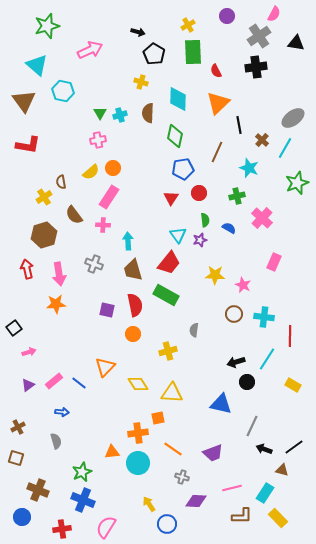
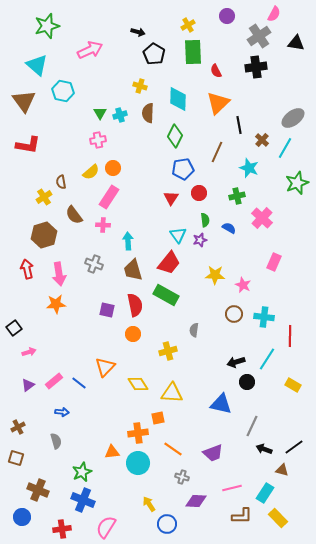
yellow cross at (141, 82): moved 1 px left, 4 px down
green diamond at (175, 136): rotated 15 degrees clockwise
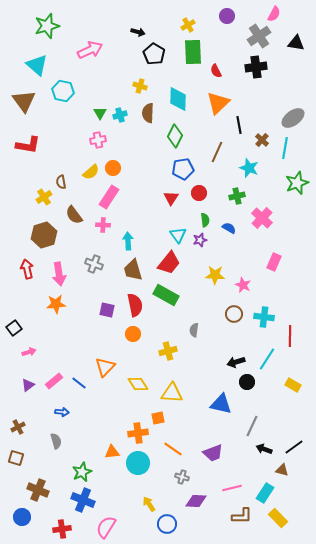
cyan line at (285, 148): rotated 20 degrees counterclockwise
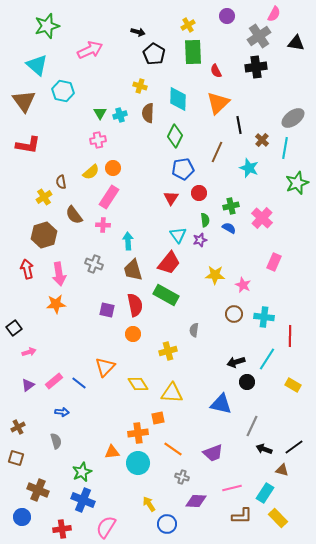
green cross at (237, 196): moved 6 px left, 10 px down
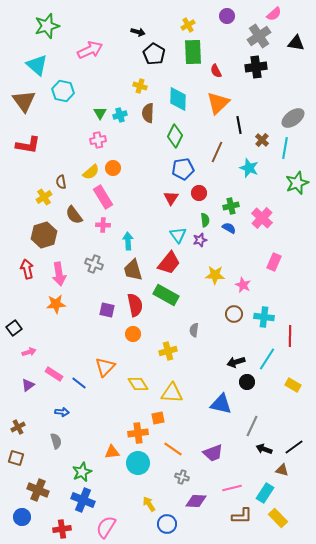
pink semicircle at (274, 14): rotated 21 degrees clockwise
pink rectangle at (109, 197): moved 6 px left; rotated 65 degrees counterclockwise
pink rectangle at (54, 381): moved 7 px up; rotated 72 degrees clockwise
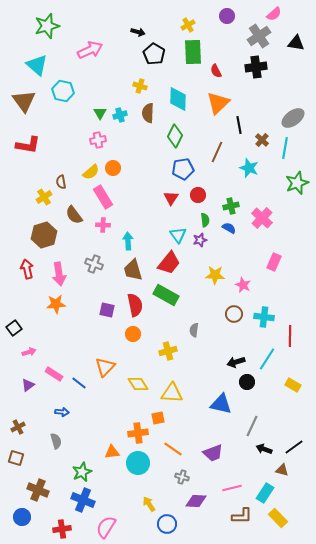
red circle at (199, 193): moved 1 px left, 2 px down
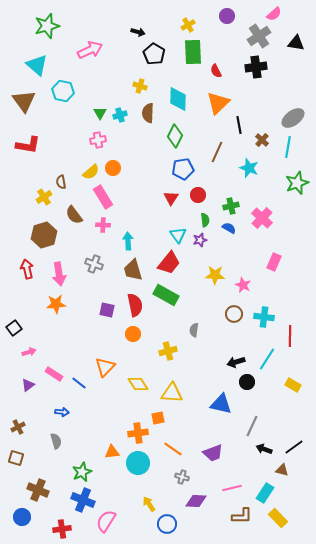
cyan line at (285, 148): moved 3 px right, 1 px up
pink semicircle at (106, 527): moved 6 px up
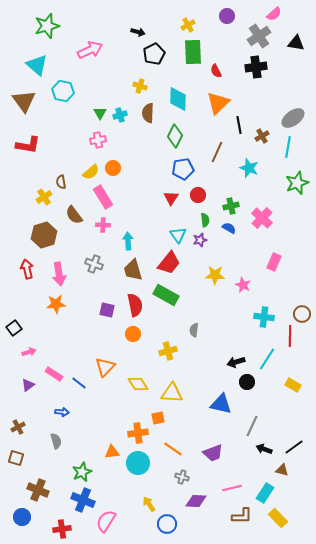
black pentagon at (154, 54): rotated 15 degrees clockwise
brown cross at (262, 140): moved 4 px up; rotated 16 degrees clockwise
brown circle at (234, 314): moved 68 px right
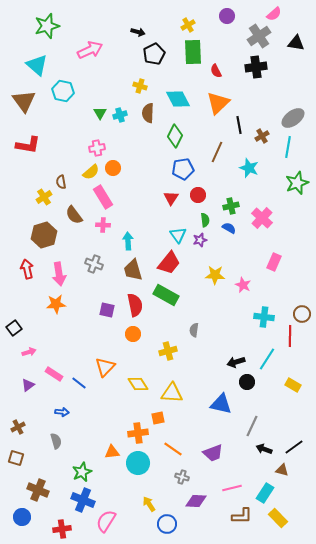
cyan diamond at (178, 99): rotated 30 degrees counterclockwise
pink cross at (98, 140): moved 1 px left, 8 px down
